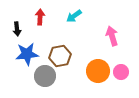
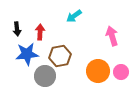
red arrow: moved 15 px down
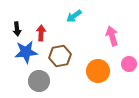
red arrow: moved 1 px right, 1 px down
blue star: moved 1 px left, 2 px up
pink circle: moved 8 px right, 8 px up
gray circle: moved 6 px left, 5 px down
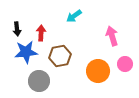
pink circle: moved 4 px left
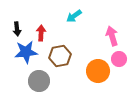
pink circle: moved 6 px left, 5 px up
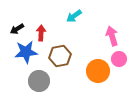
black arrow: rotated 64 degrees clockwise
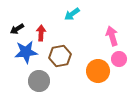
cyan arrow: moved 2 px left, 2 px up
